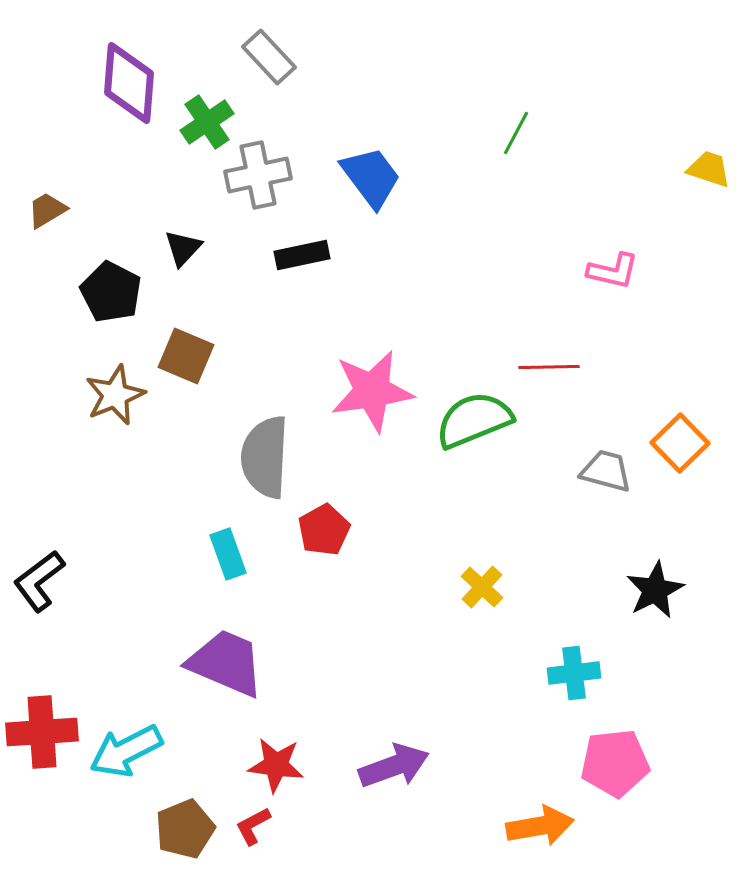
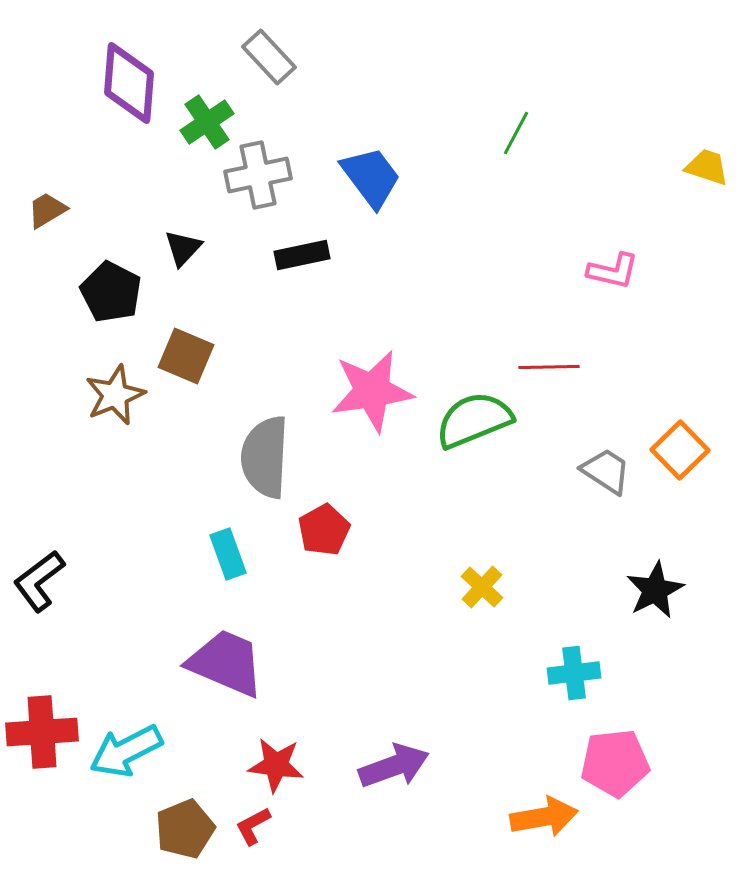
yellow trapezoid: moved 2 px left, 2 px up
orange square: moved 7 px down
gray trapezoid: rotated 18 degrees clockwise
orange arrow: moved 4 px right, 9 px up
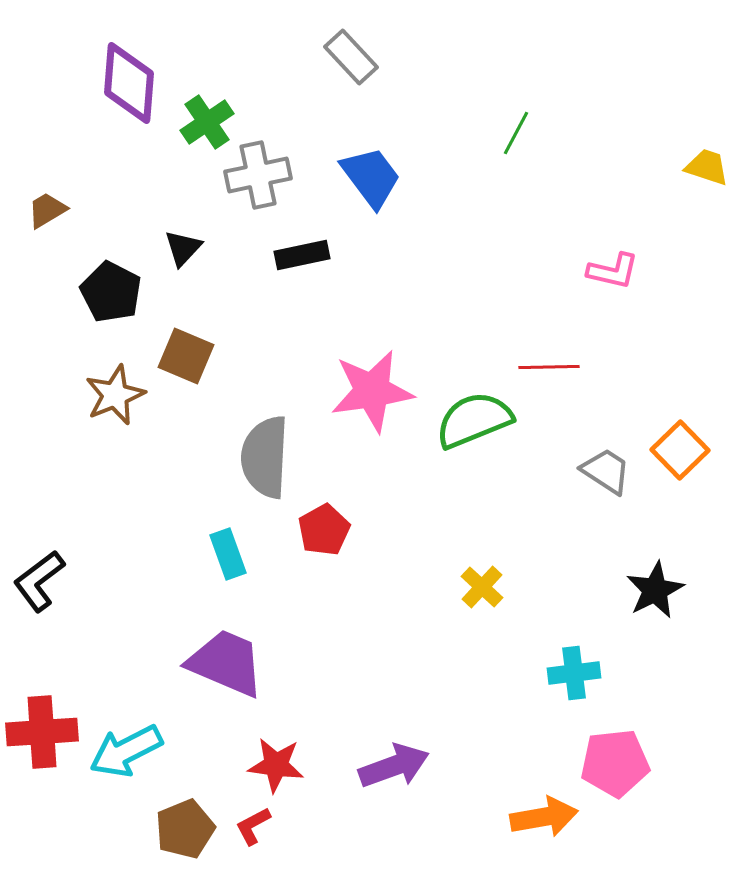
gray rectangle: moved 82 px right
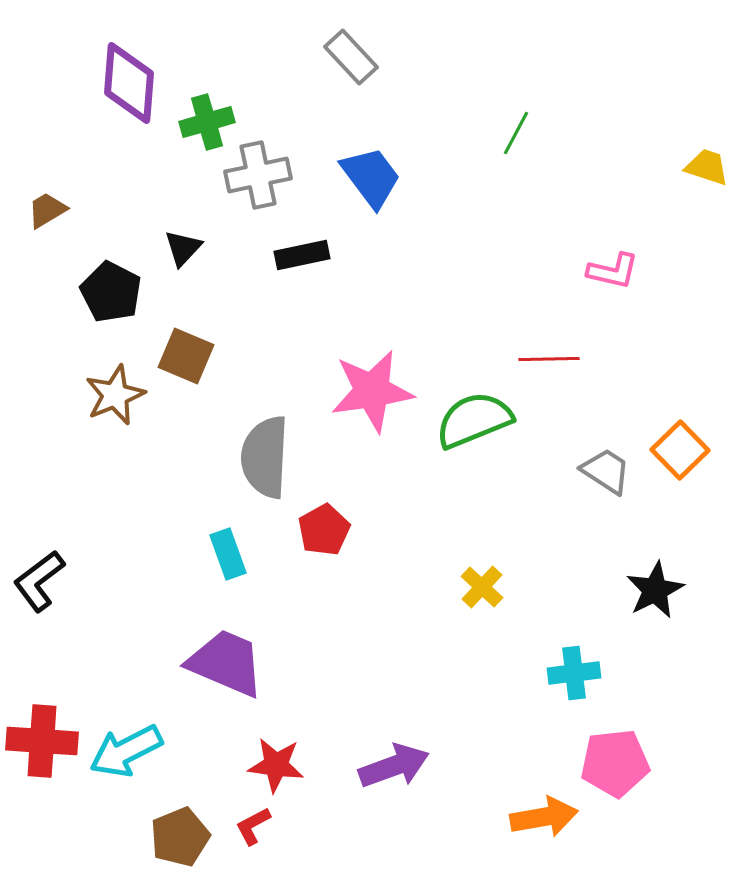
green cross: rotated 18 degrees clockwise
red line: moved 8 px up
red cross: moved 9 px down; rotated 8 degrees clockwise
brown pentagon: moved 5 px left, 8 px down
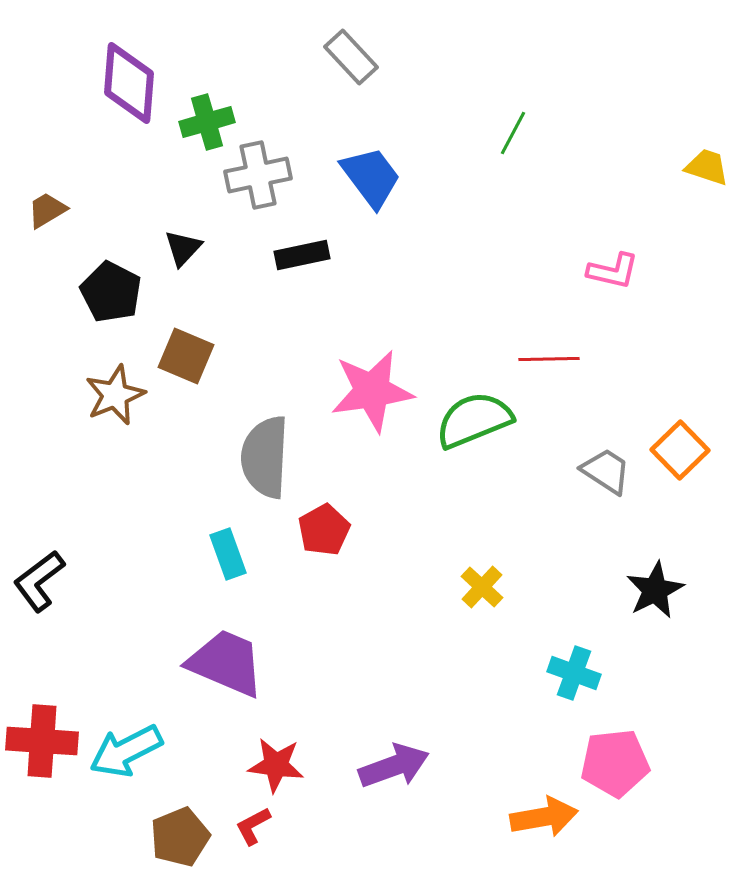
green line: moved 3 px left
cyan cross: rotated 27 degrees clockwise
